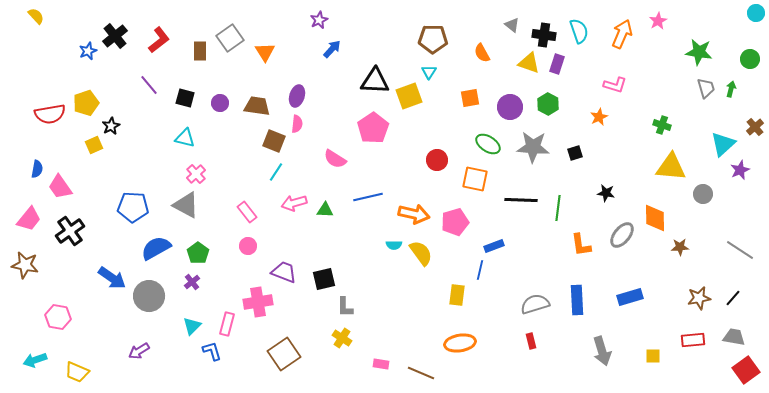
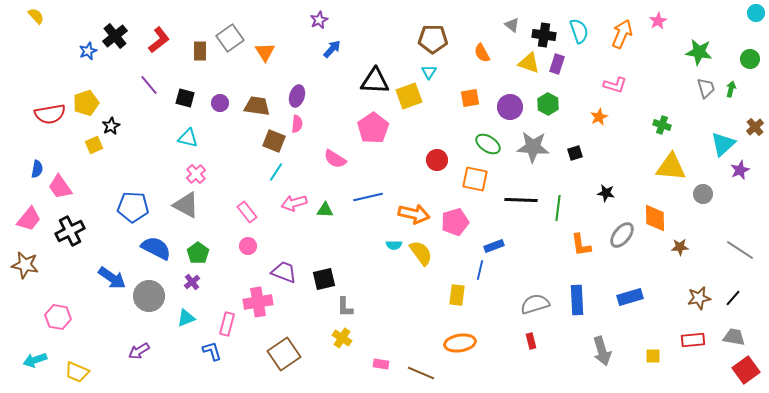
cyan triangle at (185, 138): moved 3 px right
black cross at (70, 231): rotated 8 degrees clockwise
blue semicircle at (156, 248): rotated 56 degrees clockwise
cyan triangle at (192, 326): moved 6 px left, 8 px up; rotated 24 degrees clockwise
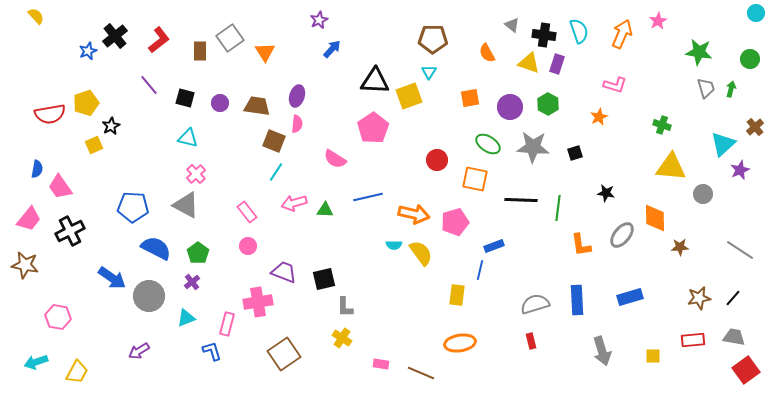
orange semicircle at (482, 53): moved 5 px right
cyan arrow at (35, 360): moved 1 px right, 2 px down
yellow trapezoid at (77, 372): rotated 85 degrees counterclockwise
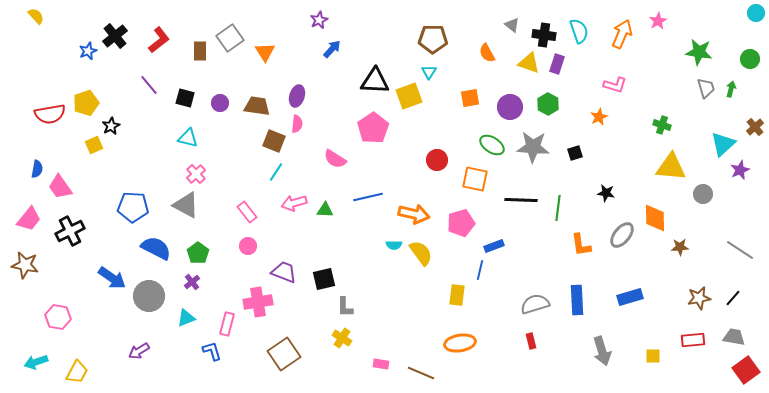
green ellipse at (488, 144): moved 4 px right, 1 px down
pink pentagon at (455, 222): moved 6 px right, 1 px down
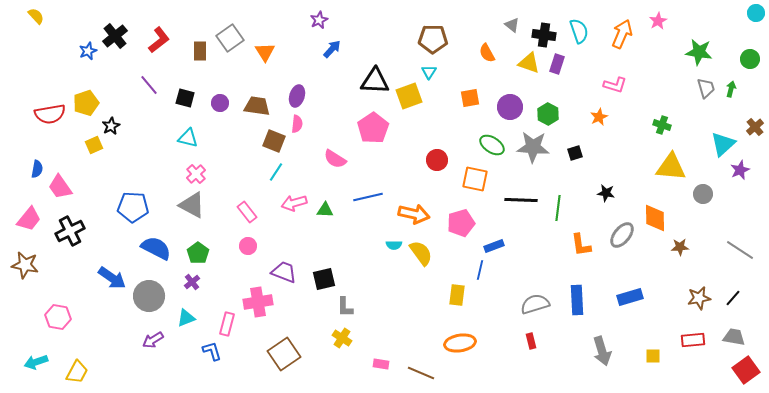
green hexagon at (548, 104): moved 10 px down
gray triangle at (186, 205): moved 6 px right
purple arrow at (139, 351): moved 14 px right, 11 px up
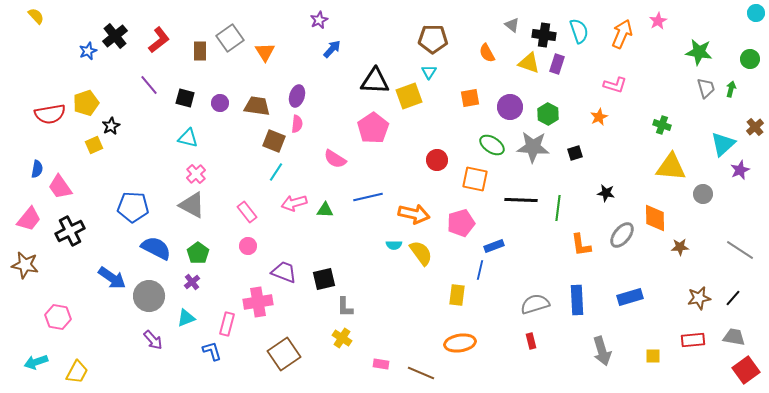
purple arrow at (153, 340): rotated 100 degrees counterclockwise
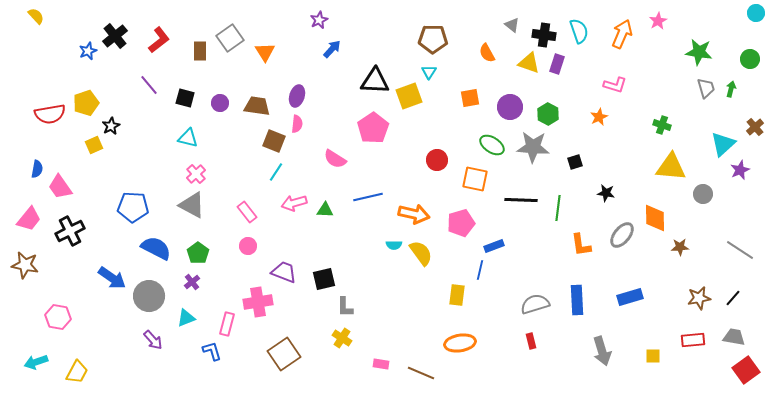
black square at (575, 153): moved 9 px down
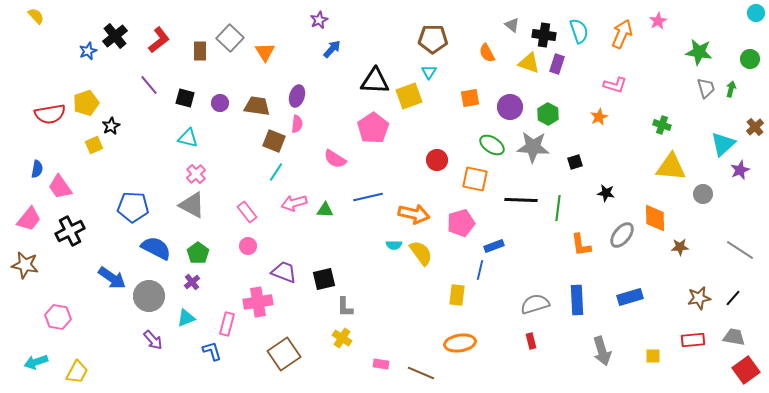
gray square at (230, 38): rotated 12 degrees counterclockwise
